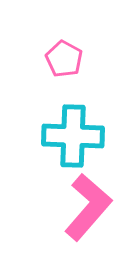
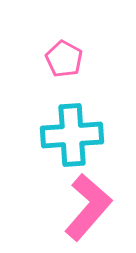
cyan cross: moved 1 px left, 1 px up; rotated 6 degrees counterclockwise
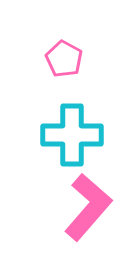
cyan cross: rotated 4 degrees clockwise
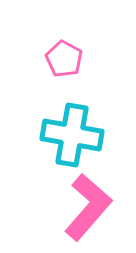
cyan cross: rotated 10 degrees clockwise
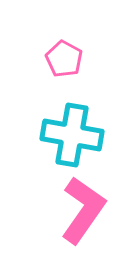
pink L-shape: moved 5 px left, 3 px down; rotated 6 degrees counterclockwise
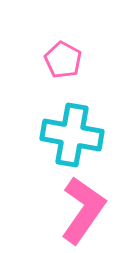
pink pentagon: moved 1 px left, 1 px down
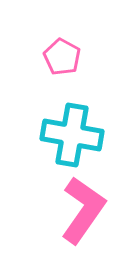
pink pentagon: moved 1 px left, 3 px up
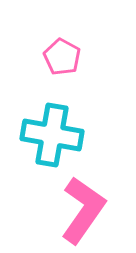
cyan cross: moved 20 px left
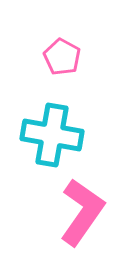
pink L-shape: moved 1 px left, 2 px down
